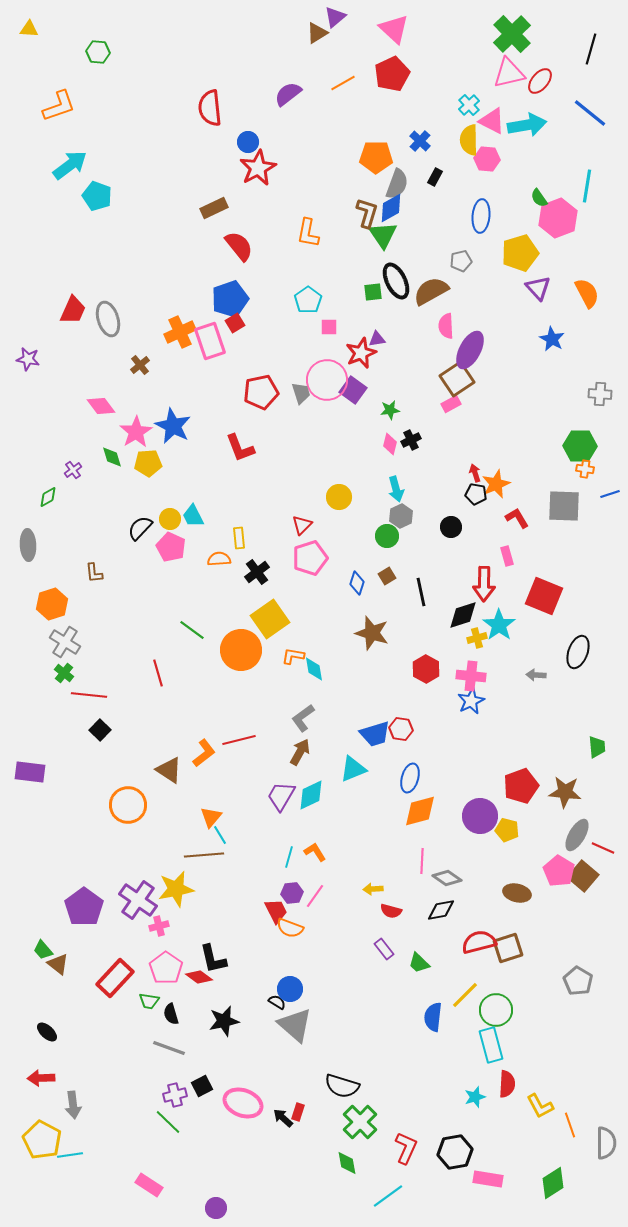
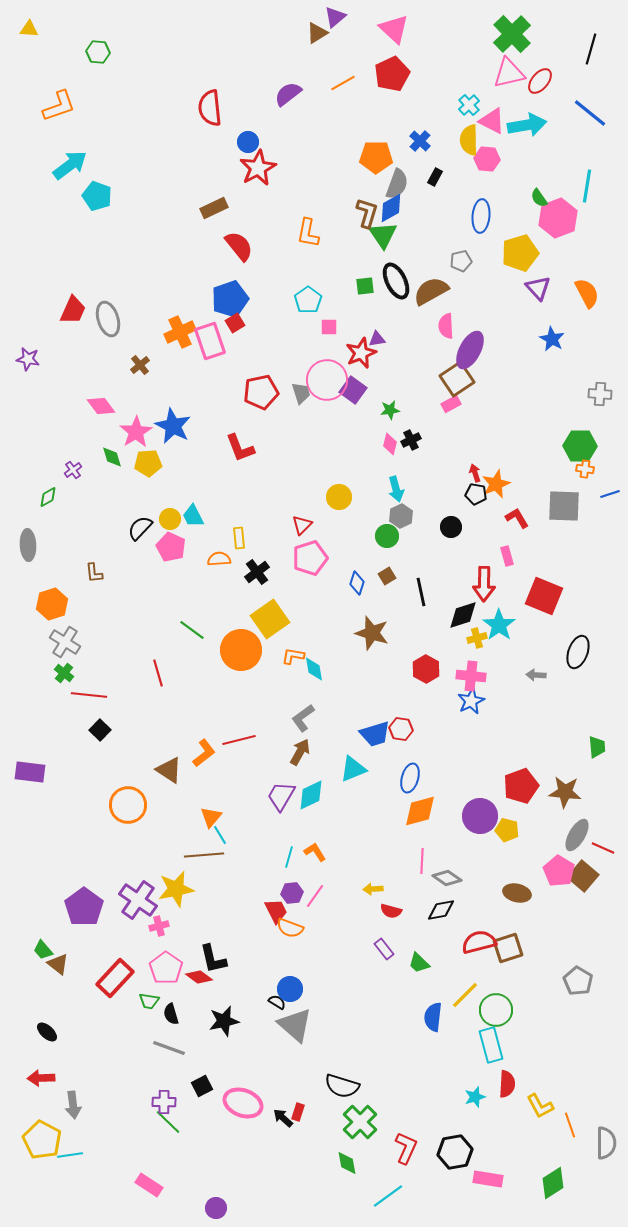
green square at (373, 292): moved 8 px left, 6 px up
purple cross at (175, 1095): moved 11 px left, 7 px down; rotated 15 degrees clockwise
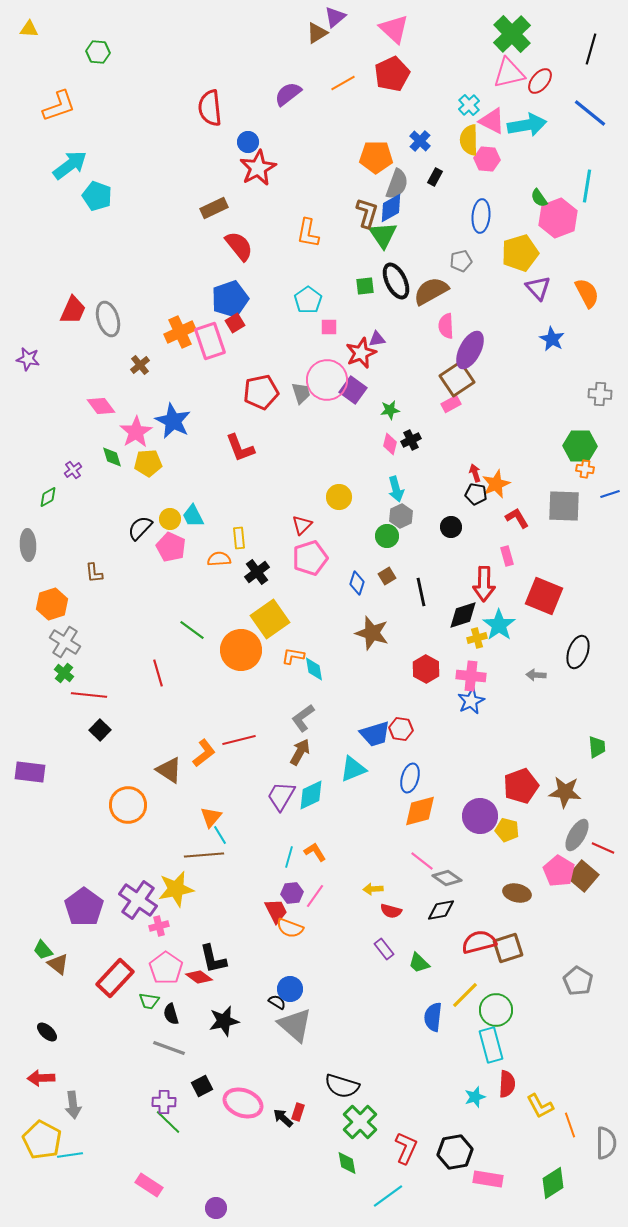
blue star at (173, 426): moved 5 px up
pink line at (422, 861): rotated 55 degrees counterclockwise
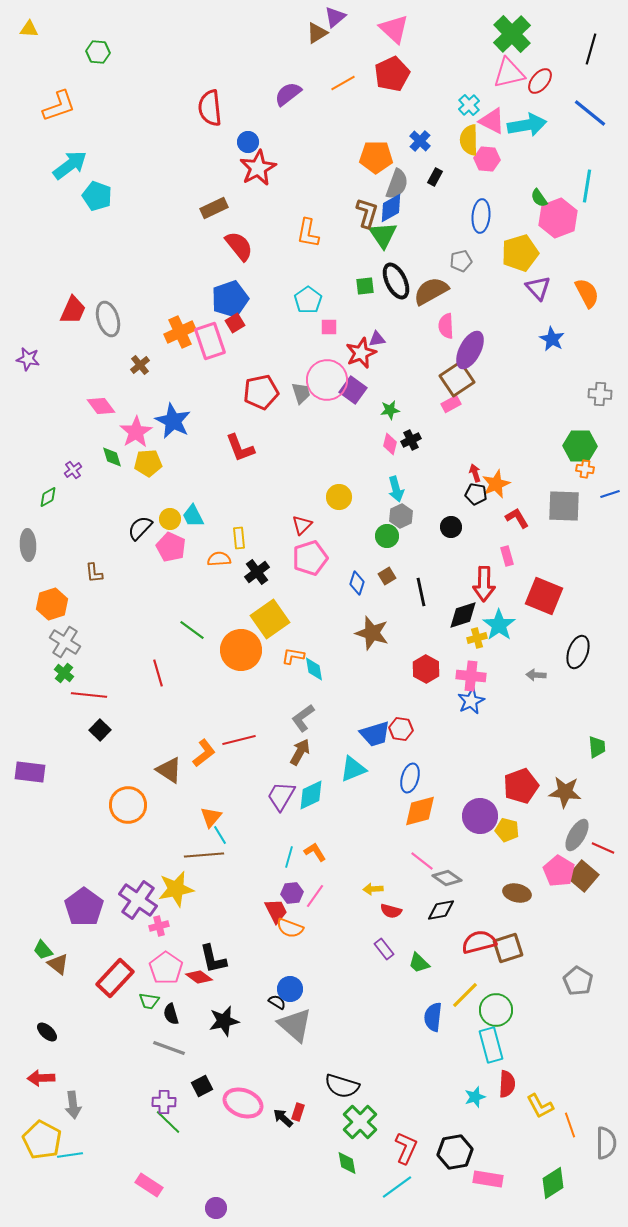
cyan line at (388, 1196): moved 9 px right, 9 px up
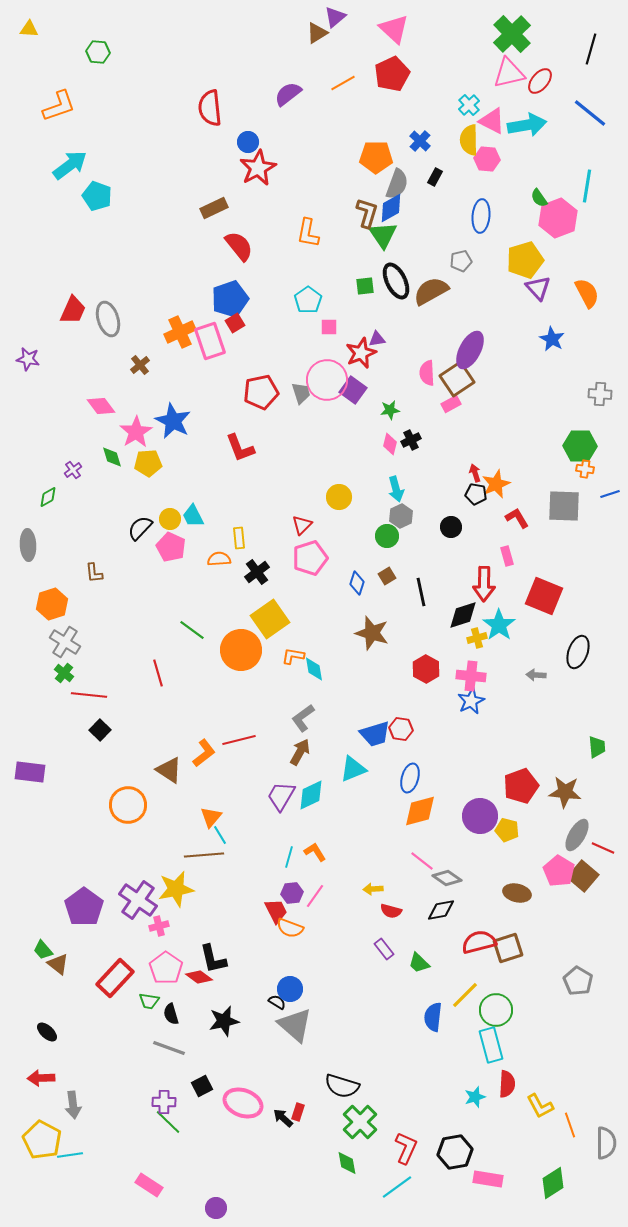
yellow pentagon at (520, 253): moved 5 px right, 7 px down
pink semicircle at (446, 326): moved 19 px left, 47 px down
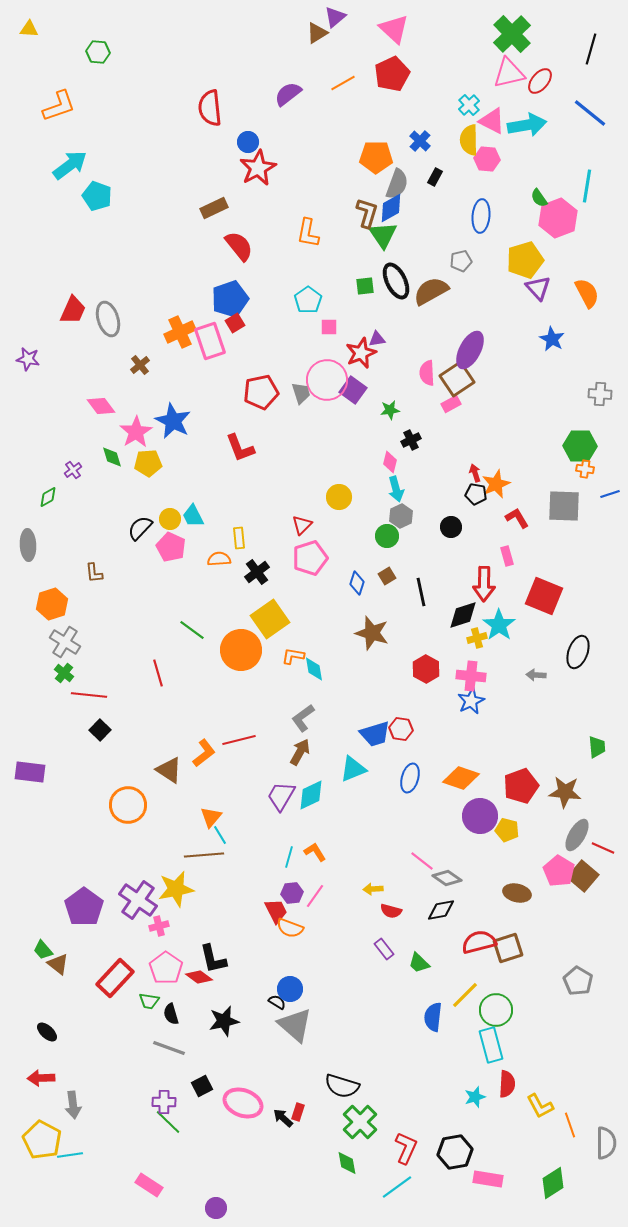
pink diamond at (390, 444): moved 18 px down
orange diamond at (420, 811): moved 41 px right, 33 px up; rotated 33 degrees clockwise
